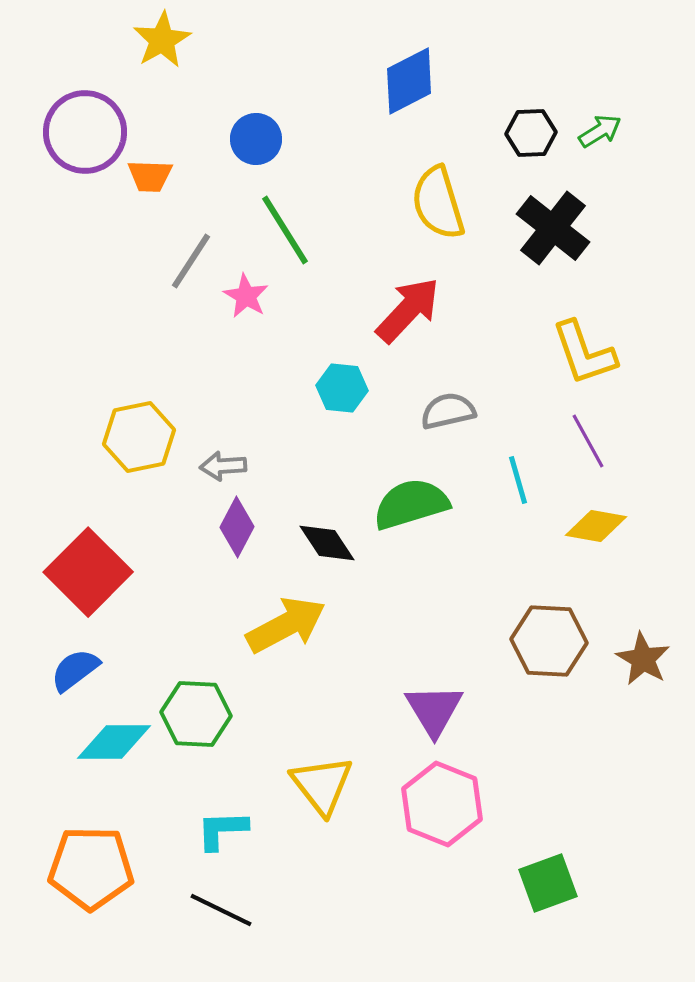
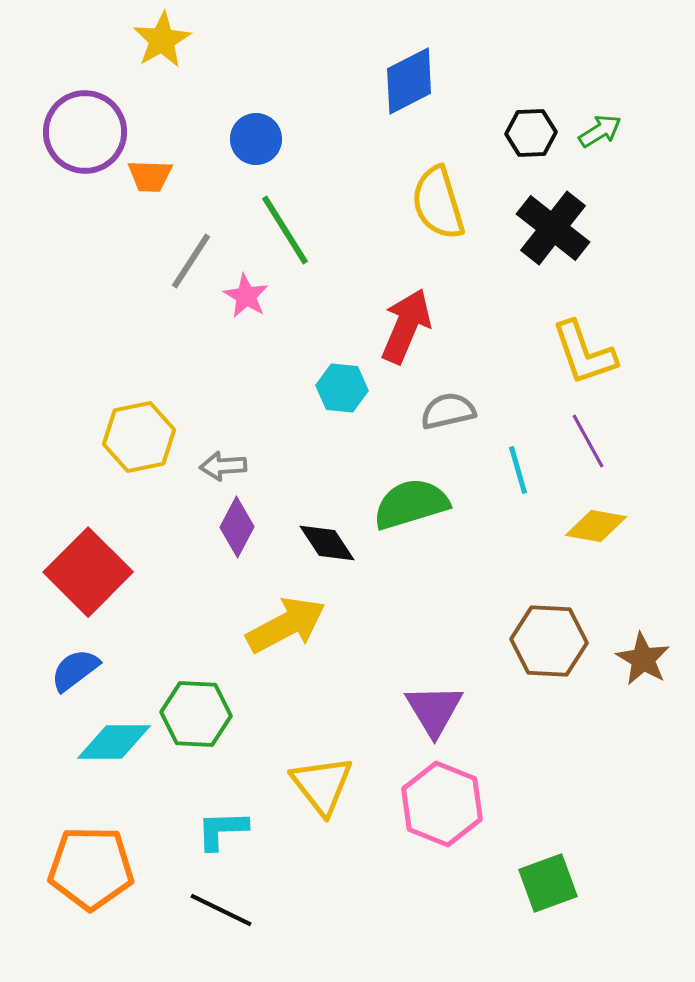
red arrow: moved 2 px left, 16 px down; rotated 20 degrees counterclockwise
cyan line: moved 10 px up
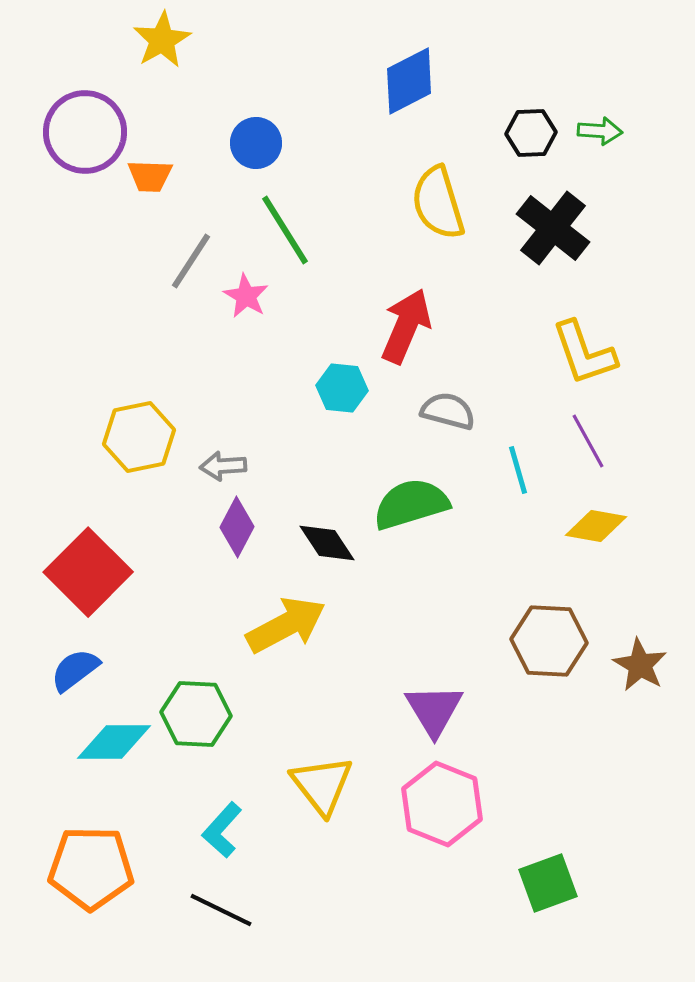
green arrow: rotated 36 degrees clockwise
blue circle: moved 4 px down
gray semicircle: rotated 28 degrees clockwise
brown star: moved 3 px left, 6 px down
cyan L-shape: rotated 46 degrees counterclockwise
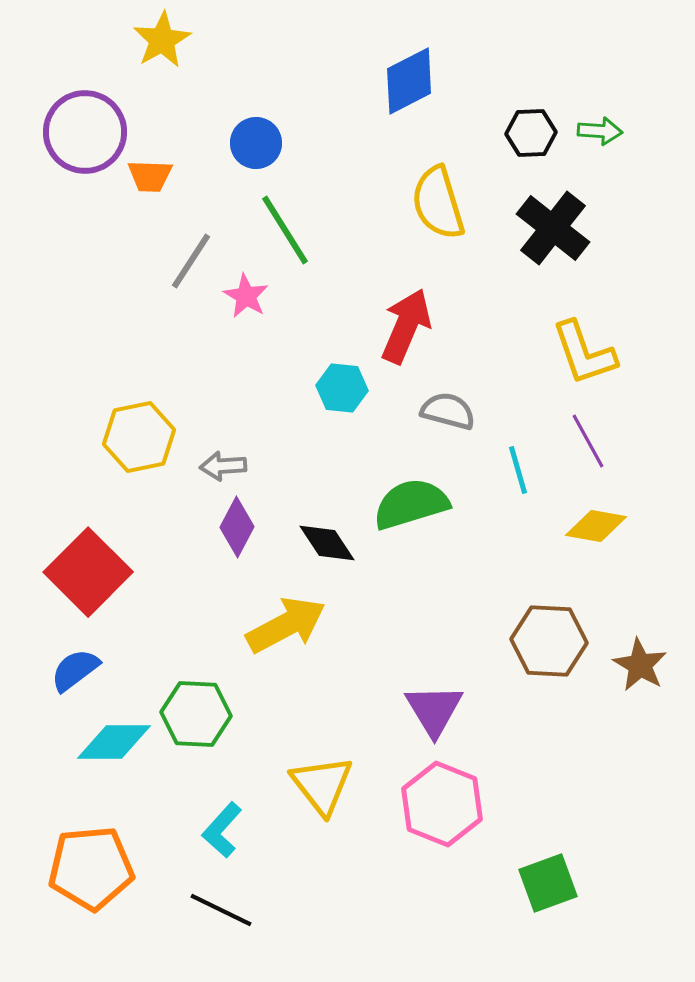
orange pentagon: rotated 6 degrees counterclockwise
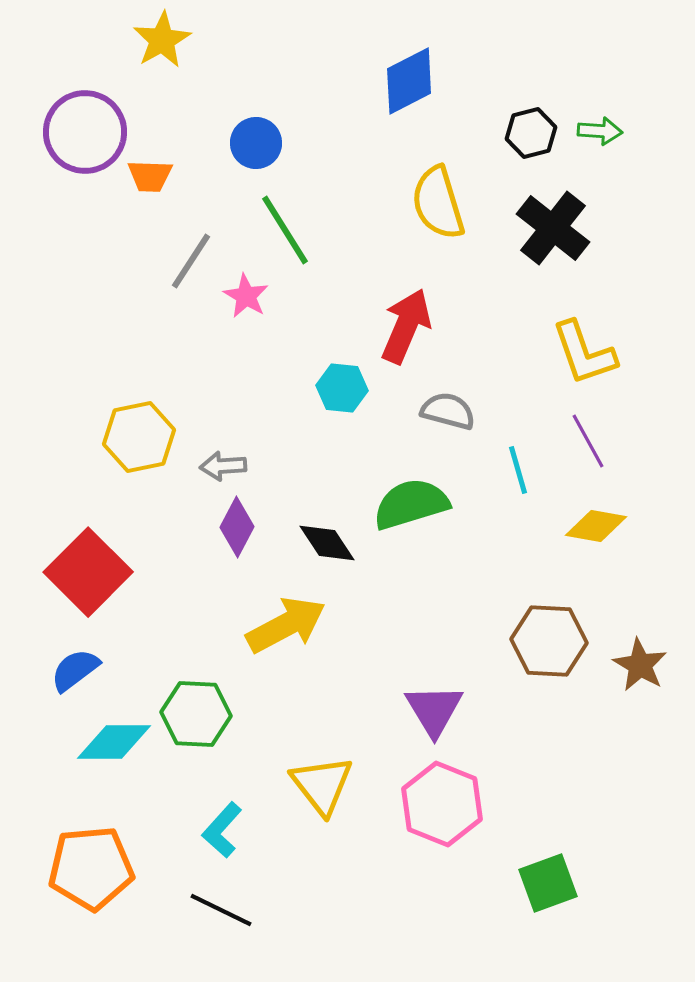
black hexagon: rotated 12 degrees counterclockwise
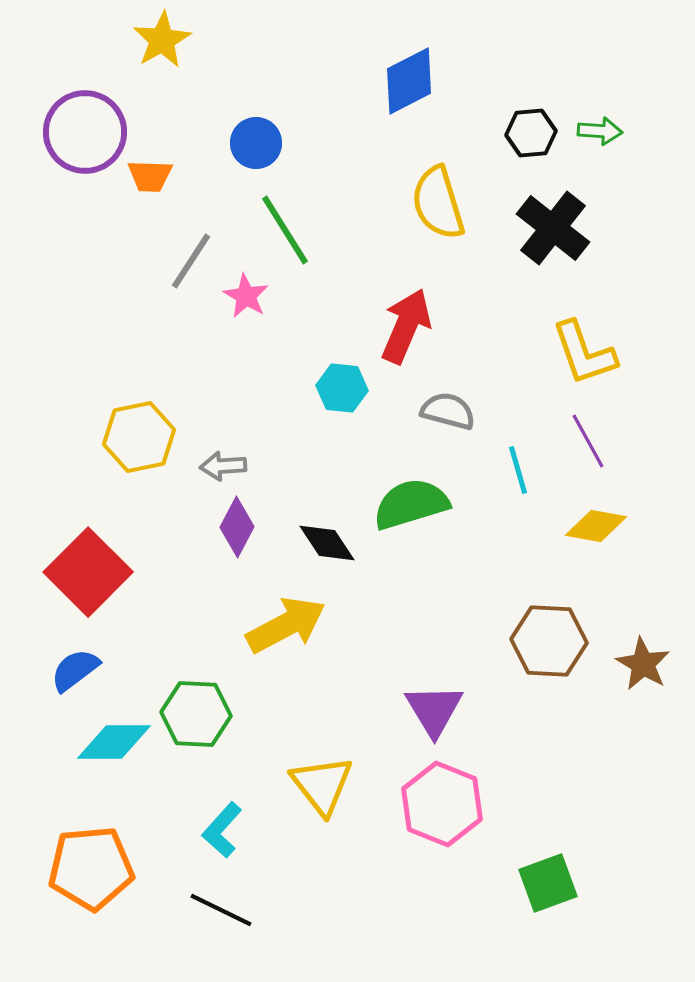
black hexagon: rotated 9 degrees clockwise
brown star: moved 3 px right, 1 px up
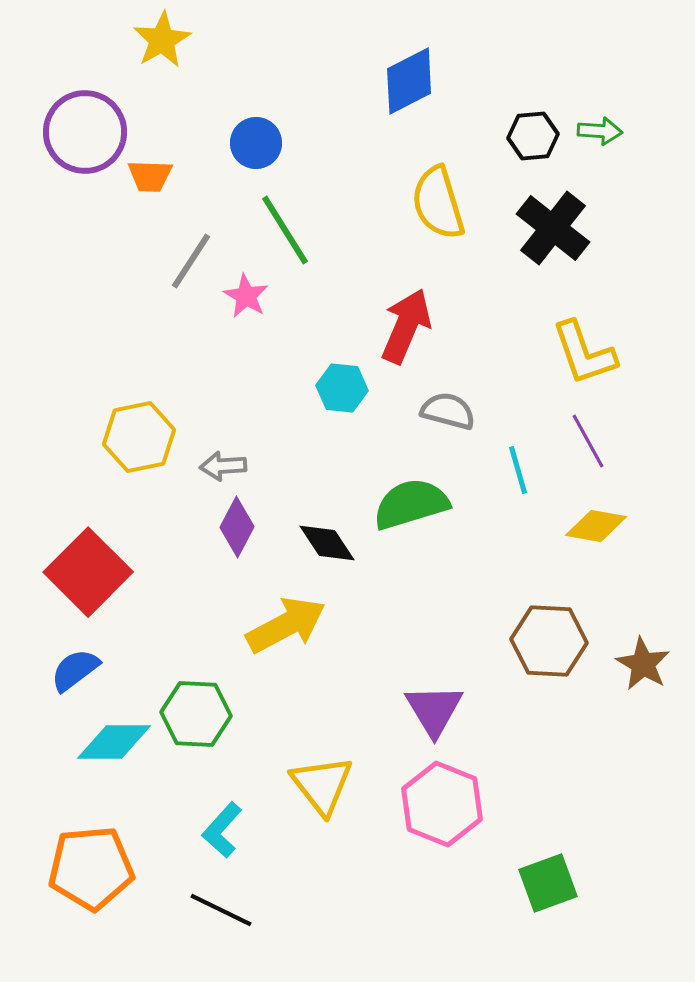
black hexagon: moved 2 px right, 3 px down
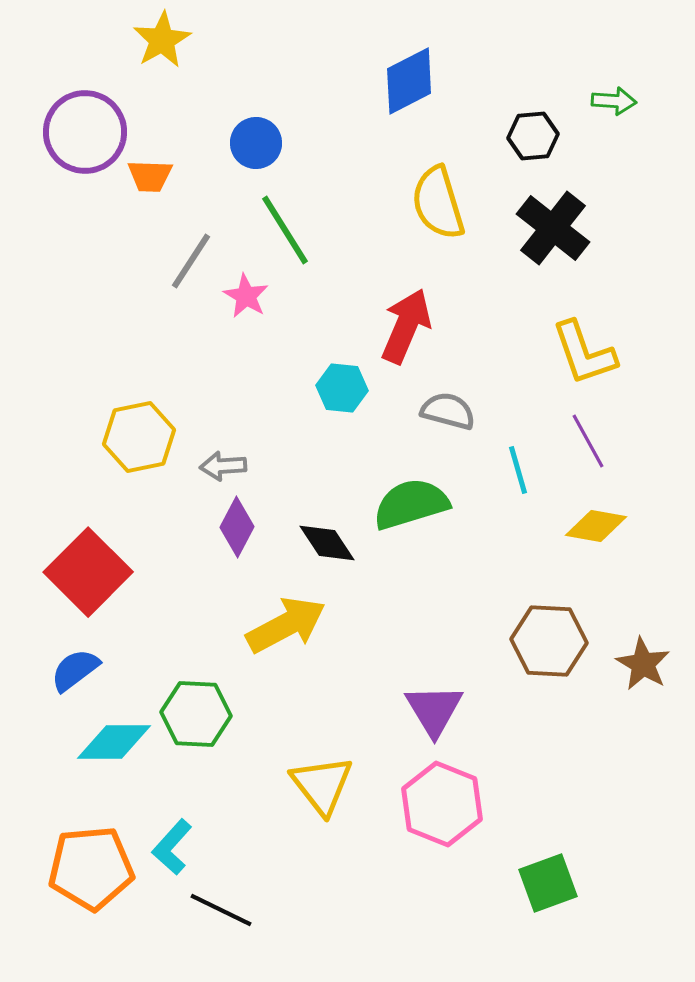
green arrow: moved 14 px right, 30 px up
cyan L-shape: moved 50 px left, 17 px down
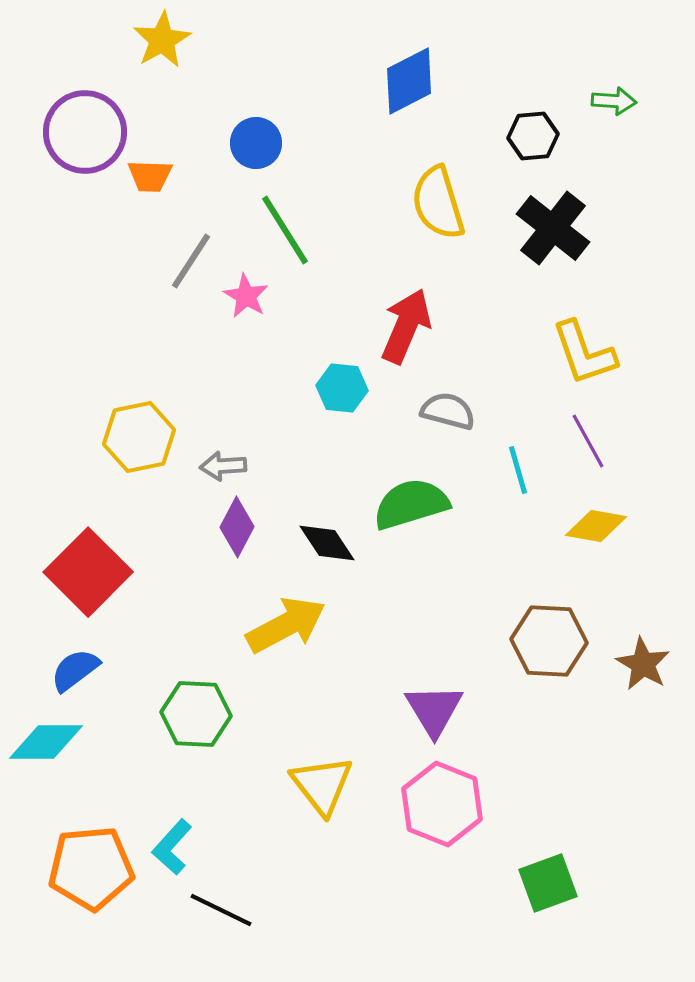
cyan diamond: moved 68 px left
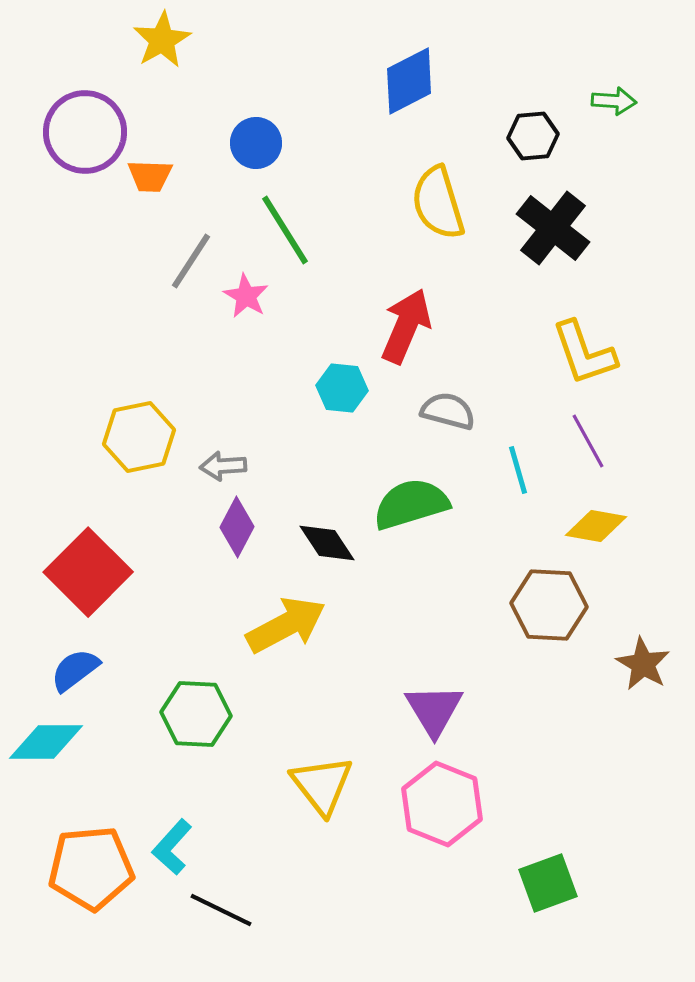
brown hexagon: moved 36 px up
